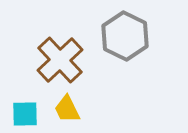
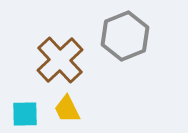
gray hexagon: rotated 12 degrees clockwise
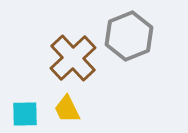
gray hexagon: moved 4 px right
brown cross: moved 13 px right, 2 px up
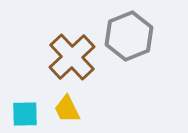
brown cross: moved 1 px left, 1 px up
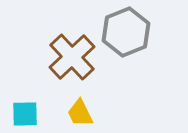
gray hexagon: moved 3 px left, 4 px up
yellow trapezoid: moved 13 px right, 4 px down
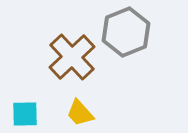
yellow trapezoid: rotated 16 degrees counterclockwise
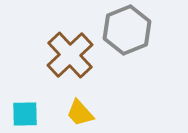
gray hexagon: moved 1 px right, 2 px up
brown cross: moved 2 px left, 2 px up
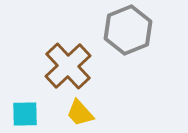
gray hexagon: moved 1 px right
brown cross: moved 2 px left, 11 px down
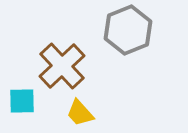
brown cross: moved 6 px left
cyan square: moved 3 px left, 13 px up
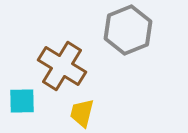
brown cross: rotated 15 degrees counterclockwise
yellow trapezoid: moved 2 px right; rotated 56 degrees clockwise
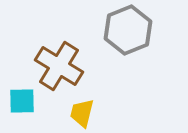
brown cross: moved 3 px left
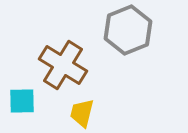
brown cross: moved 4 px right, 1 px up
